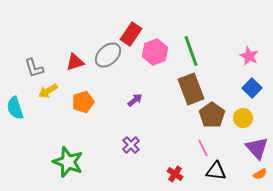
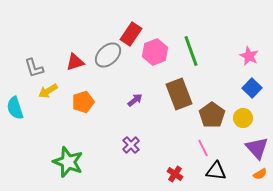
brown rectangle: moved 12 px left, 5 px down
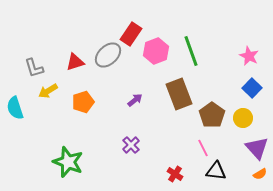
pink hexagon: moved 1 px right, 1 px up
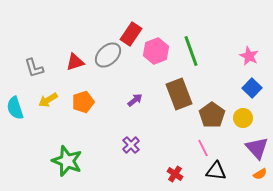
yellow arrow: moved 9 px down
green star: moved 1 px left, 1 px up
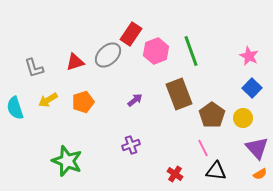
purple cross: rotated 24 degrees clockwise
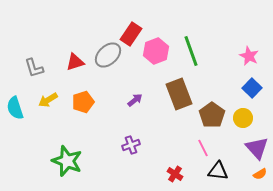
black triangle: moved 2 px right
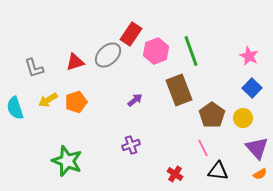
brown rectangle: moved 4 px up
orange pentagon: moved 7 px left
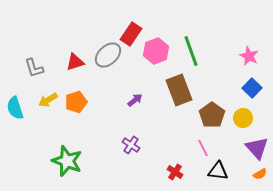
purple cross: rotated 36 degrees counterclockwise
red cross: moved 2 px up
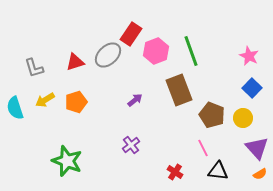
yellow arrow: moved 3 px left
brown pentagon: rotated 15 degrees counterclockwise
purple cross: rotated 18 degrees clockwise
